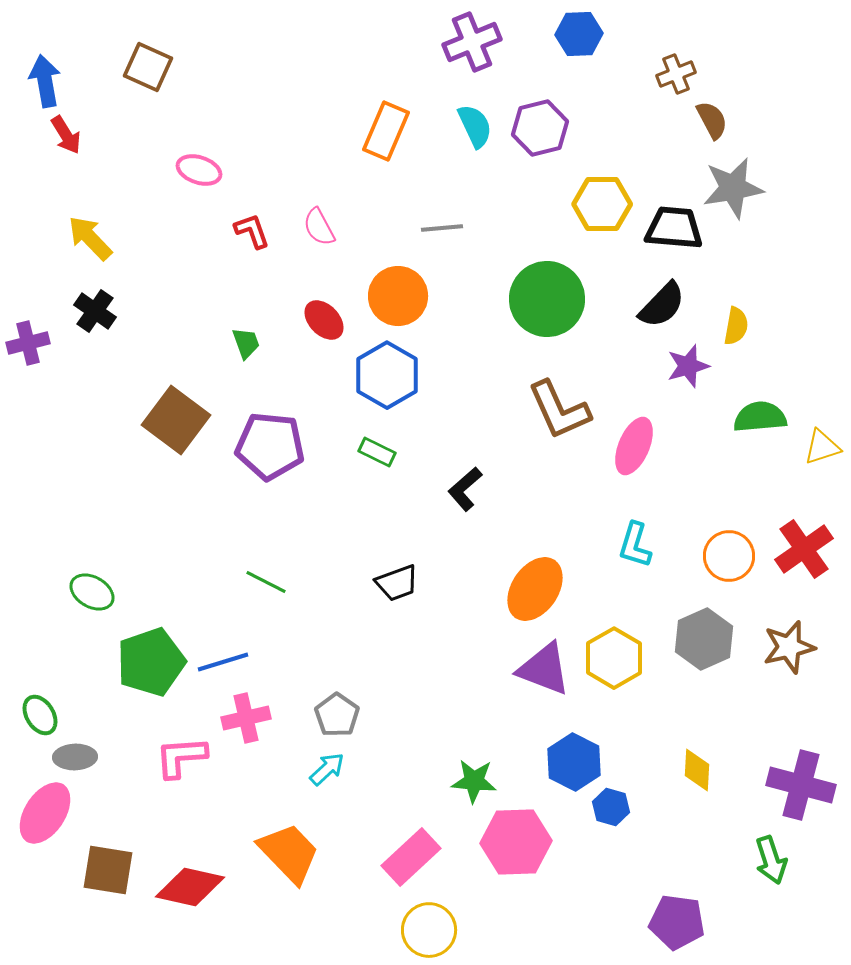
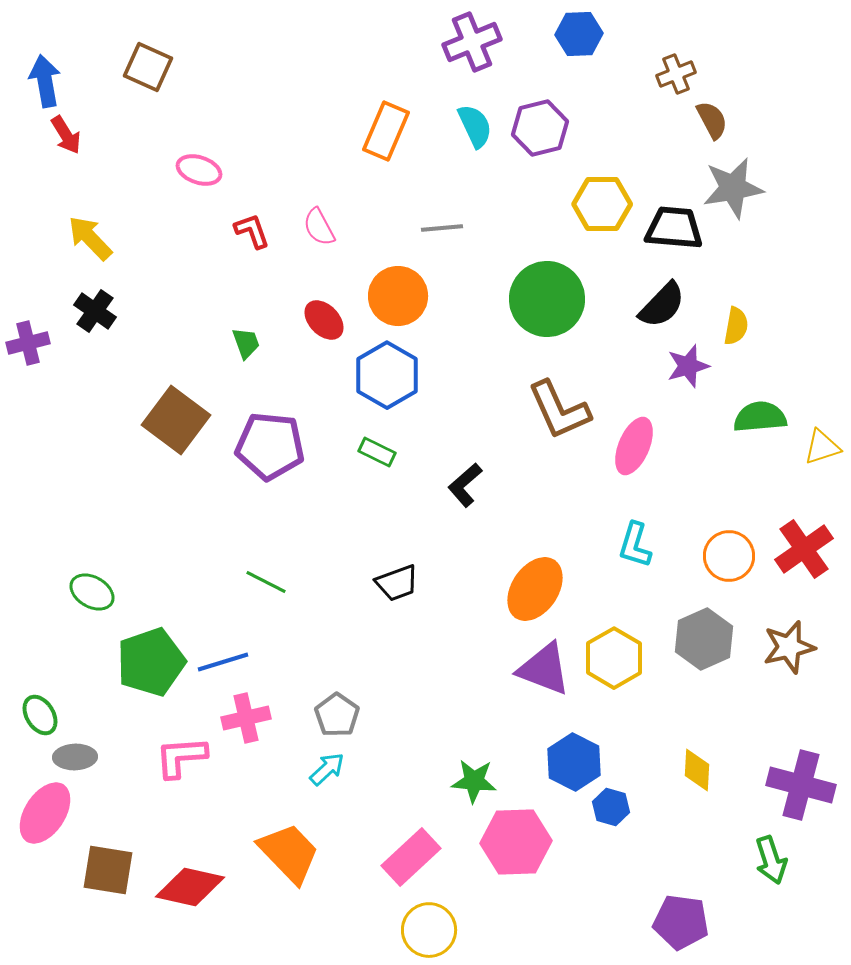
black L-shape at (465, 489): moved 4 px up
purple pentagon at (677, 922): moved 4 px right
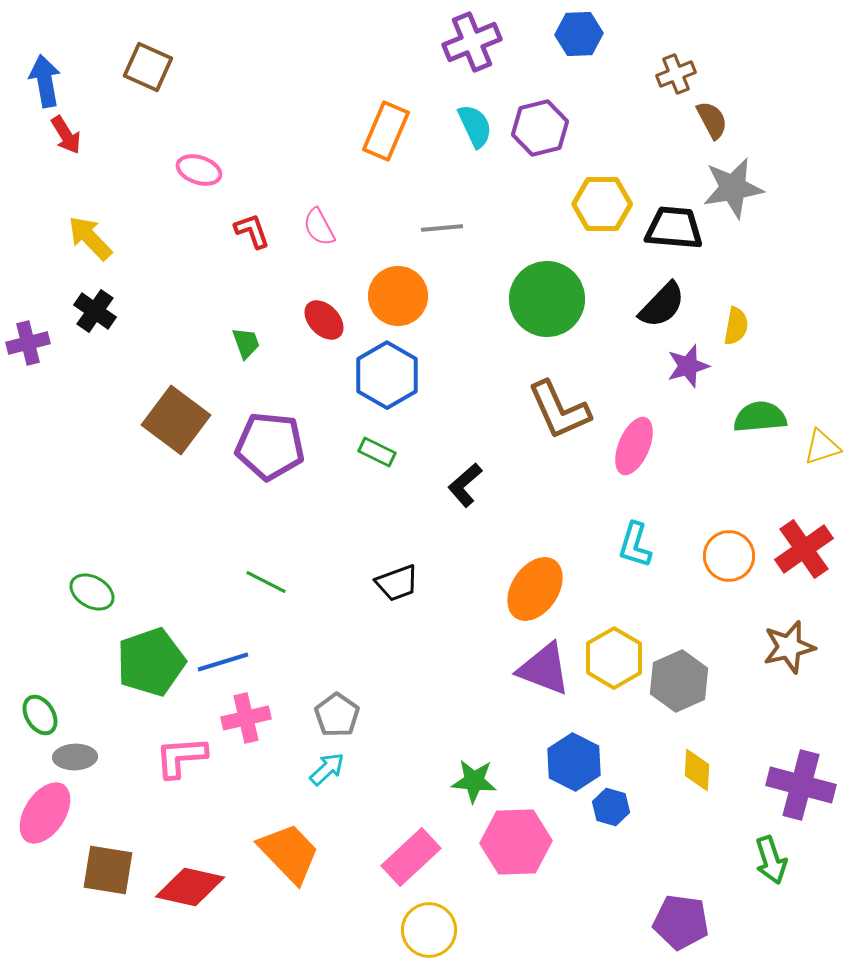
gray hexagon at (704, 639): moved 25 px left, 42 px down
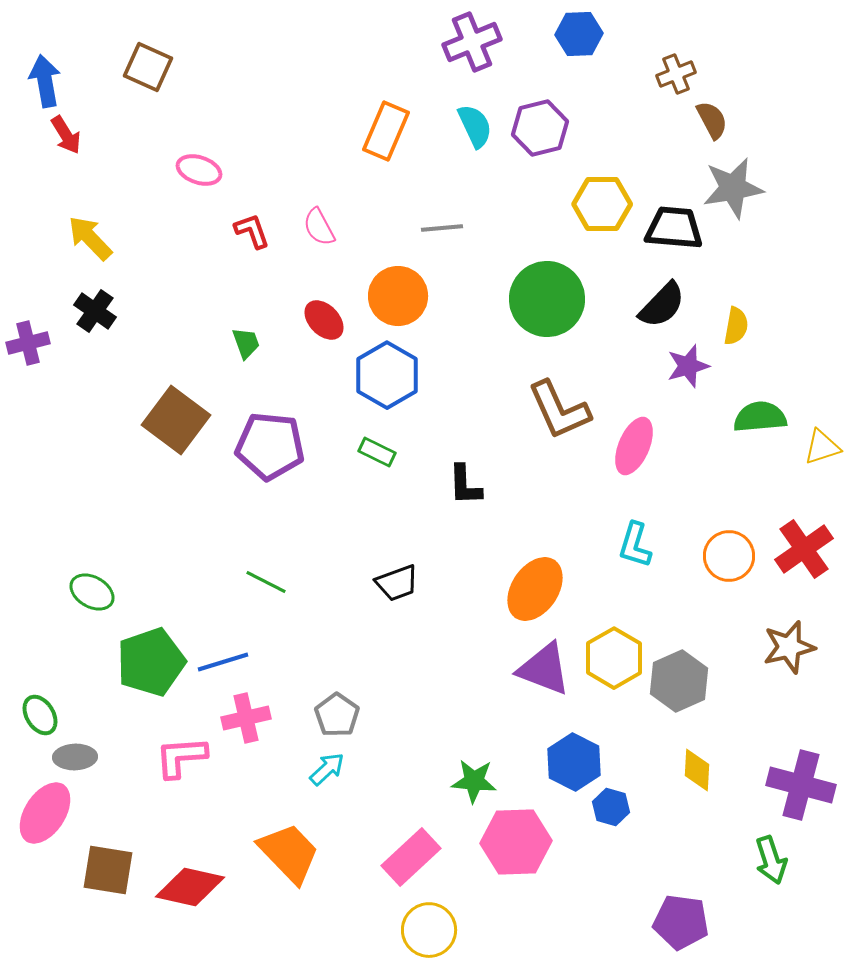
black L-shape at (465, 485): rotated 51 degrees counterclockwise
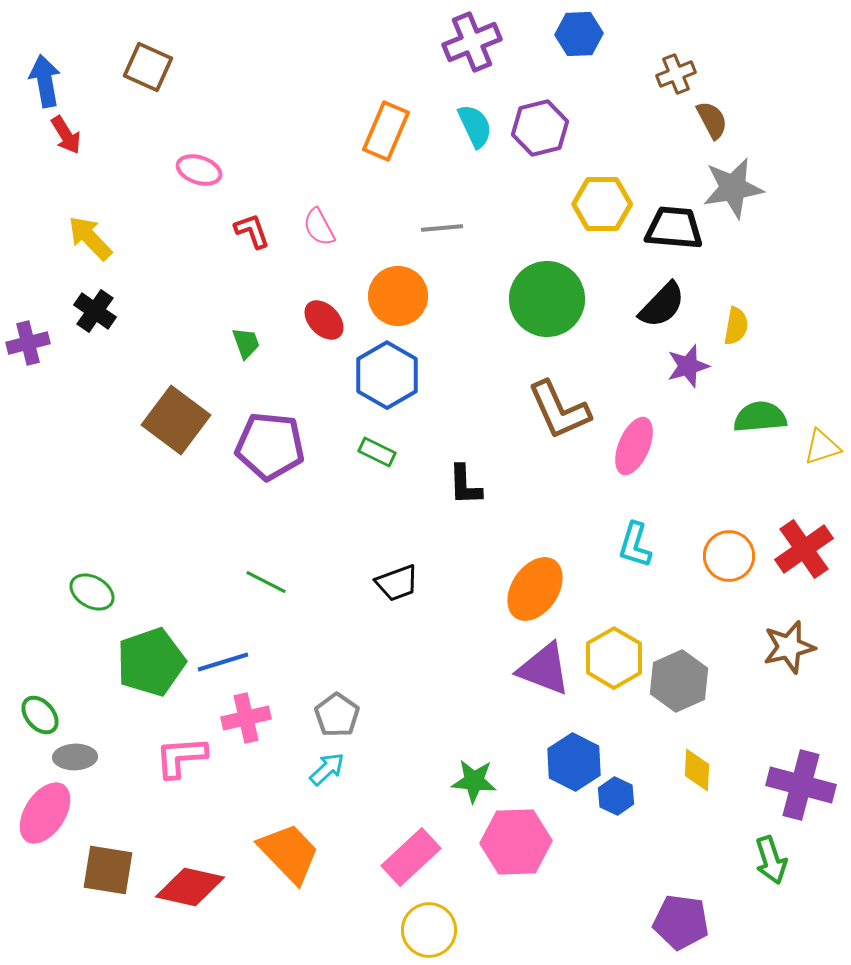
green ellipse at (40, 715): rotated 9 degrees counterclockwise
blue hexagon at (611, 807): moved 5 px right, 11 px up; rotated 9 degrees clockwise
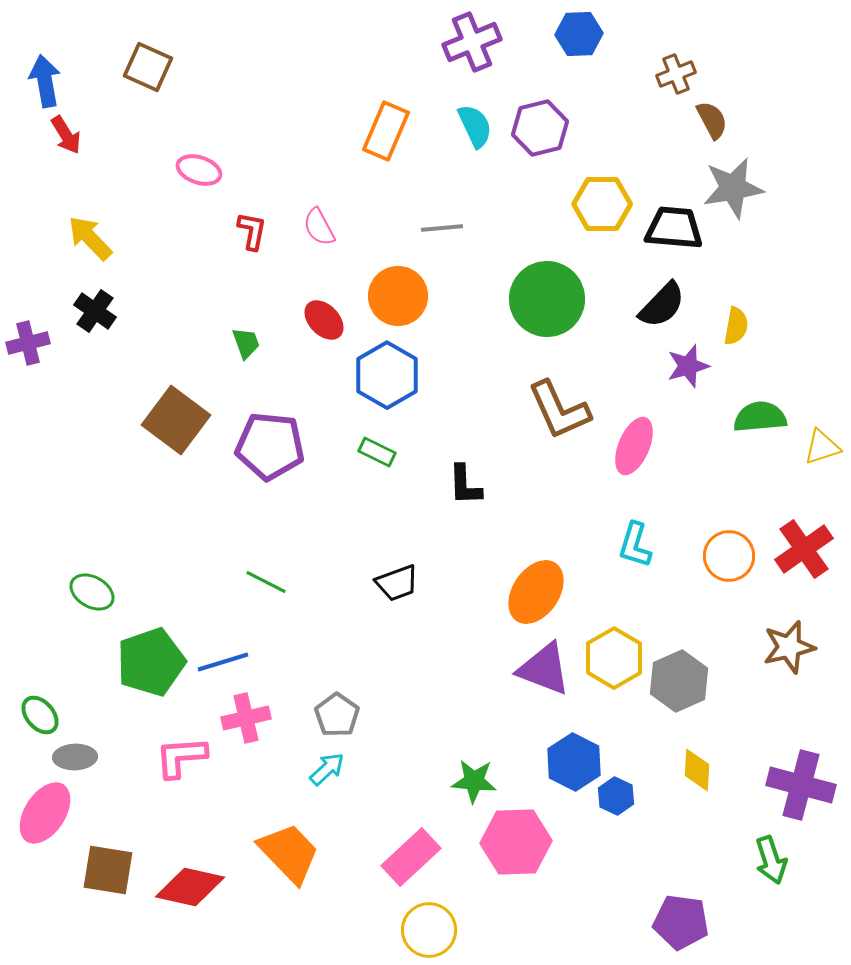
red L-shape at (252, 231): rotated 30 degrees clockwise
orange ellipse at (535, 589): moved 1 px right, 3 px down
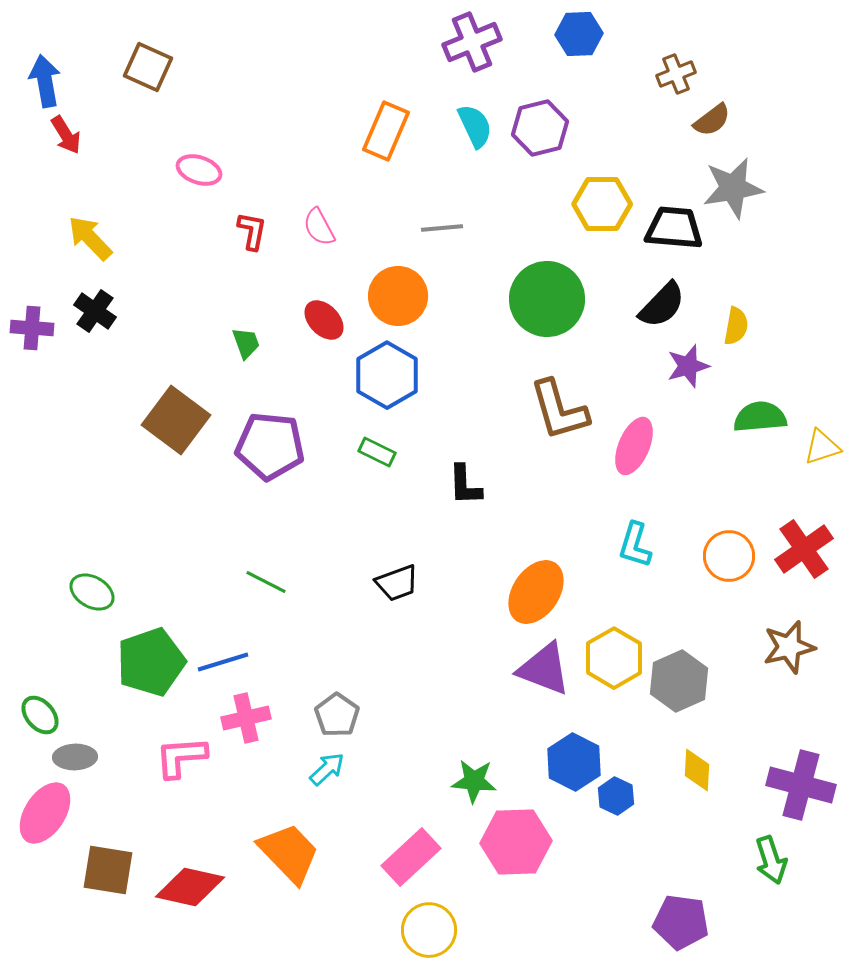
brown semicircle at (712, 120): rotated 81 degrees clockwise
purple cross at (28, 343): moved 4 px right, 15 px up; rotated 18 degrees clockwise
brown L-shape at (559, 410): rotated 8 degrees clockwise
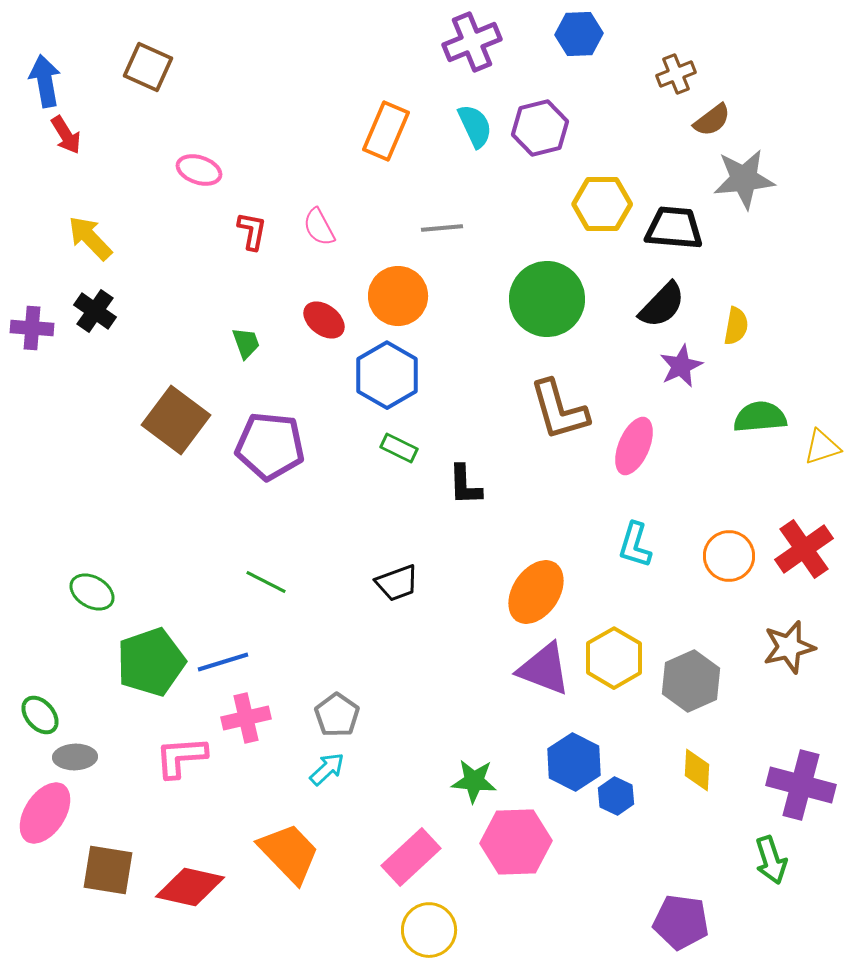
gray star at (733, 188): moved 11 px right, 9 px up; rotated 4 degrees clockwise
red ellipse at (324, 320): rotated 9 degrees counterclockwise
purple star at (688, 366): moved 7 px left; rotated 9 degrees counterclockwise
green rectangle at (377, 452): moved 22 px right, 4 px up
gray hexagon at (679, 681): moved 12 px right
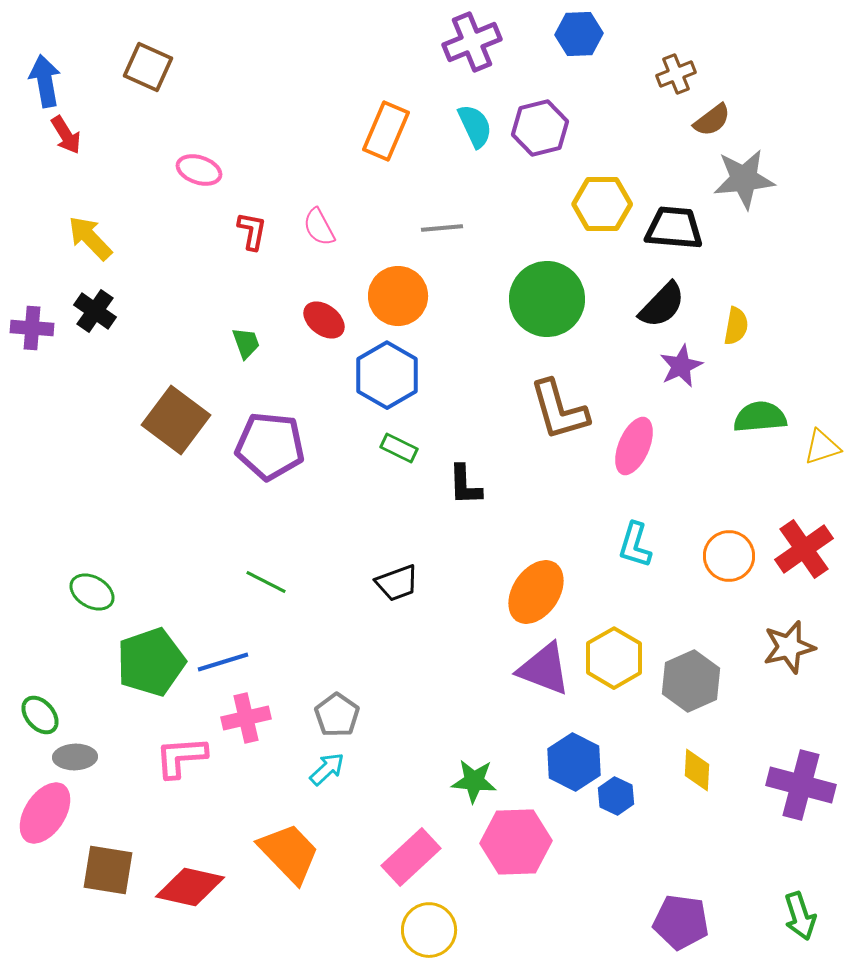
green arrow at (771, 860): moved 29 px right, 56 px down
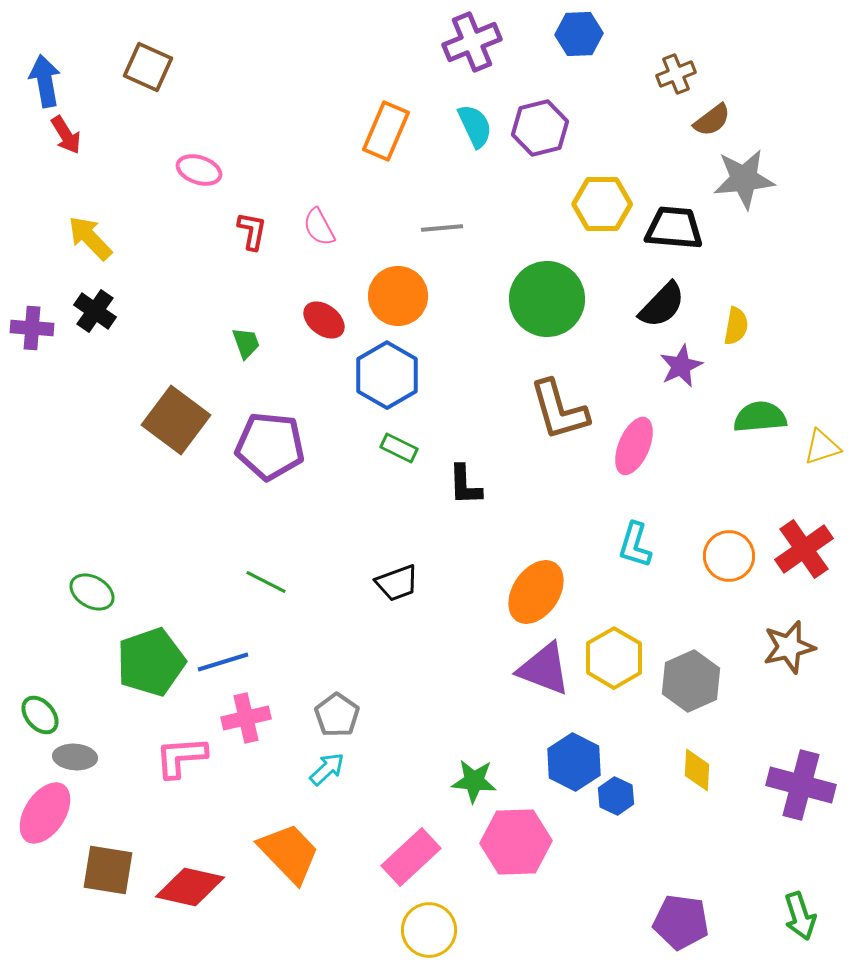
gray ellipse at (75, 757): rotated 6 degrees clockwise
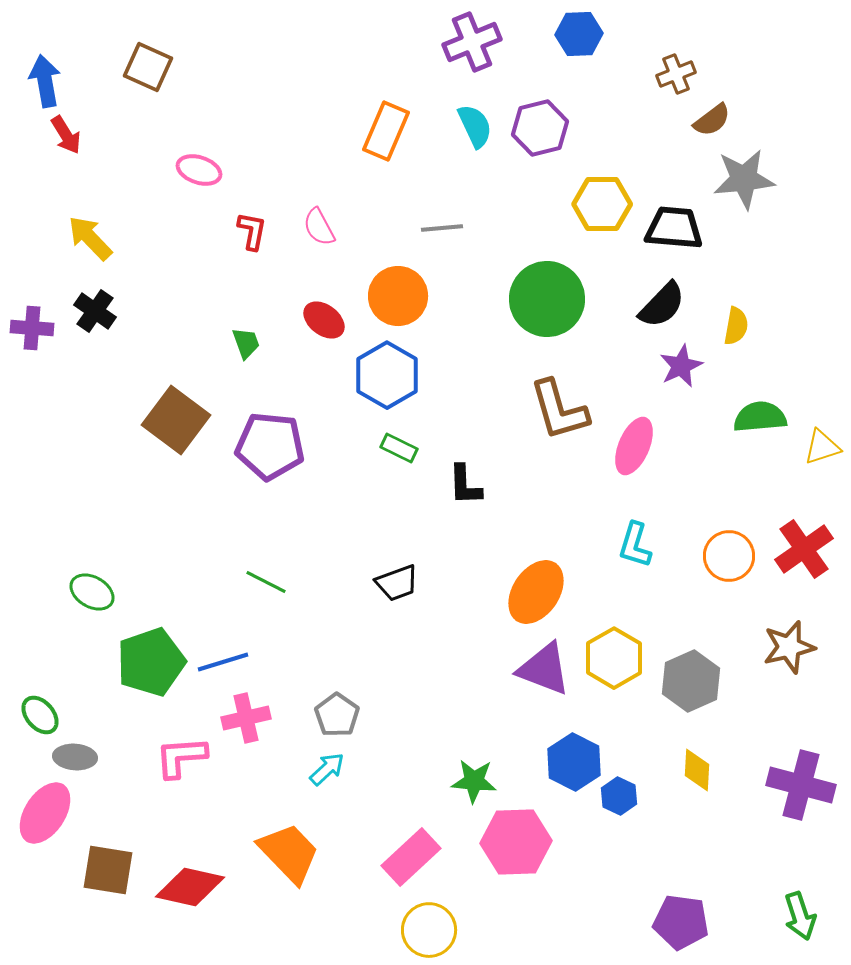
blue hexagon at (616, 796): moved 3 px right
